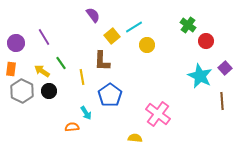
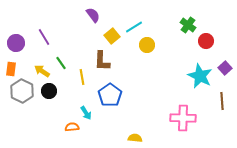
pink cross: moved 25 px right, 4 px down; rotated 35 degrees counterclockwise
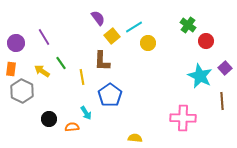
purple semicircle: moved 5 px right, 3 px down
yellow circle: moved 1 px right, 2 px up
black circle: moved 28 px down
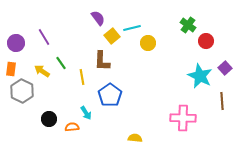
cyan line: moved 2 px left, 1 px down; rotated 18 degrees clockwise
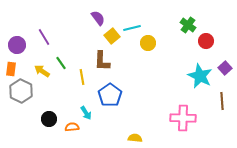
purple circle: moved 1 px right, 2 px down
gray hexagon: moved 1 px left
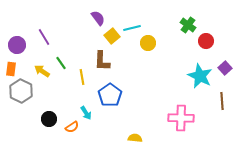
pink cross: moved 2 px left
orange semicircle: rotated 152 degrees clockwise
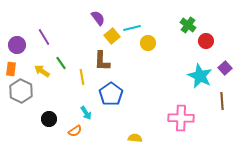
blue pentagon: moved 1 px right, 1 px up
orange semicircle: moved 3 px right, 4 px down
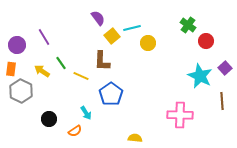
yellow line: moved 1 px left, 1 px up; rotated 56 degrees counterclockwise
pink cross: moved 1 px left, 3 px up
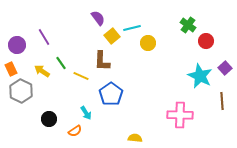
orange rectangle: rotated 32 degrees counterclockwise
